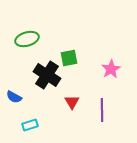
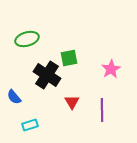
blue semicircle: rotated 21 degrees clockwise
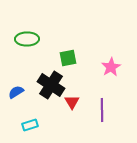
green ellipse: rotated 15 degrees clockwise
green square: moved 1 px left
pink star: moved 2 px up
black cross: moved 4 px right, 10 px down
blue semicircle: moved 2 px right, 5 px up; rotated 98 degrees clockwise
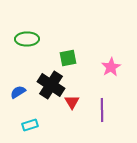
blue semicircle: moved 2 px right
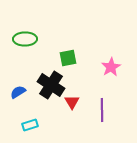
green ellipse: moved 2 px left
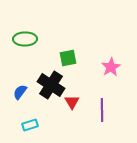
blue semicircle: moved 2 px right; rotated 21 degrees counterclockwise
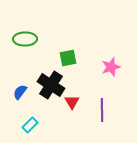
pink star: rotated 12 degrees clockwise
cyan rectangle: rotated 28 degrees counterclockwise
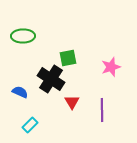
green ellipse: moved 2 px left, 3 px up
black cross: moved 6 px up
blue semicircle: rotated 77 degrees clockwise
